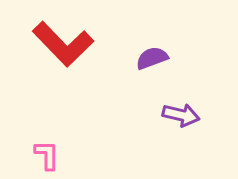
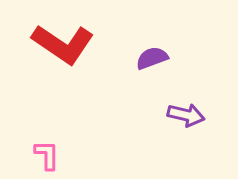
red L-shape: rotated 12 degrees counterclockwise
purple arrow: moved 5 px right
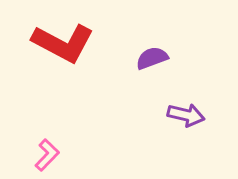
red L-shape: moved 1 px up; rotated 6 degrees counterclockwise
pink L-shape: rotated 44 degrees clockwise
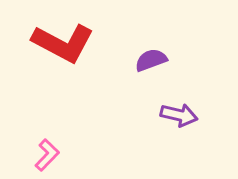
purple semicircle: moved 1 px left, 2 px down
purple arrow: moved 7 px left
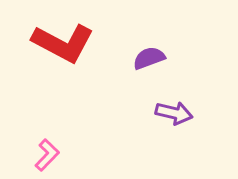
purple semicircle: moved 2 px left, 2 px up
purple arrow: moved 5 px left, 2 px up
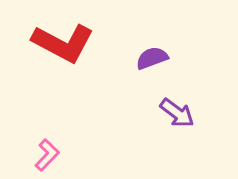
purple semicircle: moved 3 px right
purple arrow: moved 3 px right; rotated 24 degrees clockwise
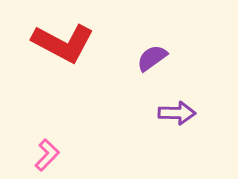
purple semicircle: rotated 16 degrees counterclockwise
purple arrow: rotated 36 degrees counterclockwise
